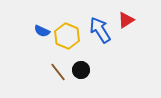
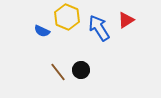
blue arrow: moved 1 px left, 2 px up
yellow hexagon: moved 19 px up
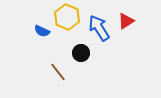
red triangle: moved 1 px down
black circle: moved 17 px up
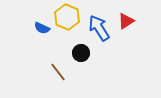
blue semicircle: moved 3 px up
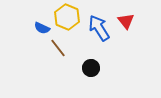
red triangle: rotated 36 degrees counterclockwise
black circle: moved 10 px right, 15 px down
brown line: moved 24 px up
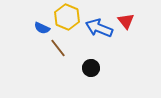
blue arrow: rotated 36 degrees counterclockwise
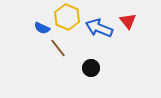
red triangle: moved 2 px right
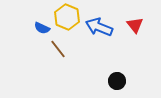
red triangle: moved 7 px right, 4 px down
blue arrow: moved 1 px up
brown line: moved 1 px down
black circle: moved 26 px right, 13 px down
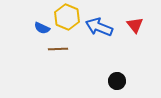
brown line: rotated 54 degrees counterclockwise
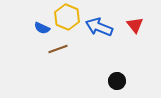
brown line: rotated 18 degrees counterclockwise
